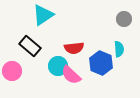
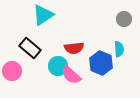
black rectangle: moved 2 px down
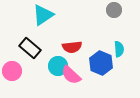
gray circle: moved 10 px left, 9 px up
red semicircle: moved 2 px left, 1 px up
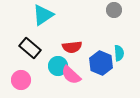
cyan semicircle: moved 4 px down
pink circle: moved 9 px right, 9 px down
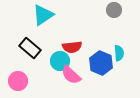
cyan circle: moved 2 px right, 5 px up
pink circle: moved 3 px left, 1 px down
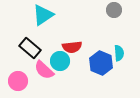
pink semicircle: moved 27 px left, 5 px up
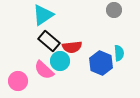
black rectangle: moved 19 px right, 7 px up
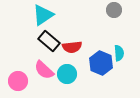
cyan circle: moved 7 px right, 13 px down
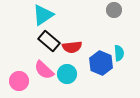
pink circle: moved 1 px right
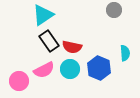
black rectangle: rotated 15 degrees clockwise
red semicircle: rotated 18 degrees clockwise
cyan semicircle: moved 6 px right
blue hexagon: moved 2 px left, 5 px down
pink semicircle: rotated 70 degrees counterclockwise
cyan circle: moved 3 px right, 5 px up
